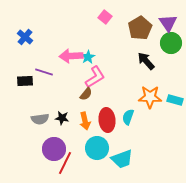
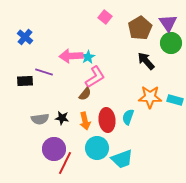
brown semicircle: moved 1 px left
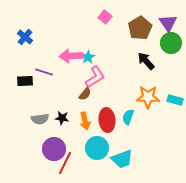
orange star: moved 2 px left
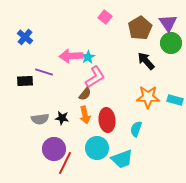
cyan semicircle: moved 8 px right, 12 px down
orange arrow: moved 6 px up
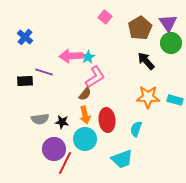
black star: moved 4 px down
cyan circle: moved 12 px left, 9 px up
